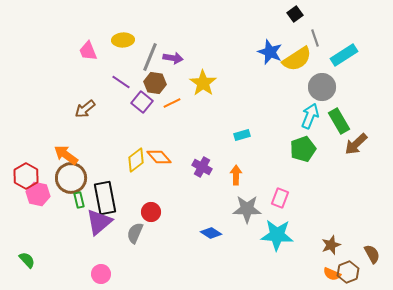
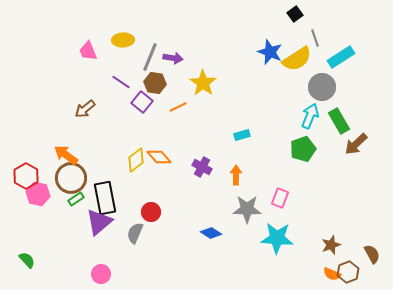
cyan rectangle at (344, 55): moved 3 px left, 2 px down
orange line at (172, 103): moved 6 px right, 4 px down
green rectangle at (79, 200): moved 3 px left, 1 px up; rotated 70 degrees clockwise
cyan star at (277, 235): moved 3 px down
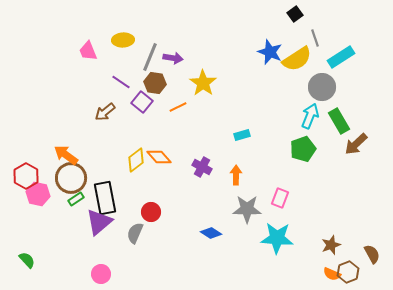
brown arrow at (85, 109): moved 20 px right, 3 px down
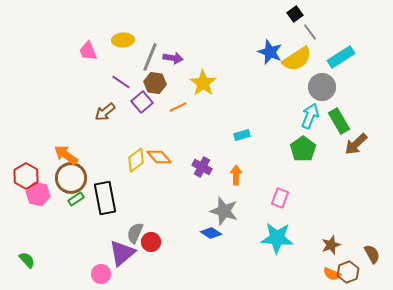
gray line at (315, 38): moved 5 px left, 6 px up; rotated 18 degrees counterclockwise
purple square at (142, 102): rotated 10 degrees clockwise
green pentagon at (303, 149): rotated 15 degrees counterclockwise
gray star at (247, 209): moved 23 px left, 2 px down; rotated 16 degrees clockwise
red circle at (151, 212): moved 30 px down
purple triangle at (99, 222): moved 23 px right, 31 px down
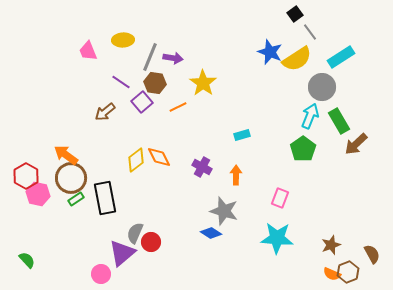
orange diamond at (159, 157): rotated 15 degrees clockwise
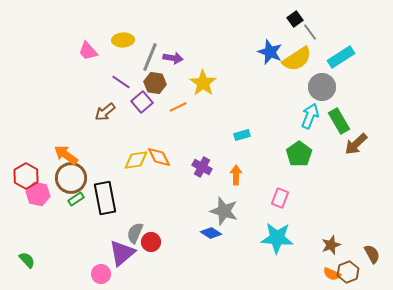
black square at (295, 14): moved 5 px down
pink trapezoid at (88, 51): rotated 20 degrees counterclockwise
green pentagon at (303, 149): moved 4 px left, 5 px down
yellow diamond at (136, 160): rotated 30 degrees clockwise
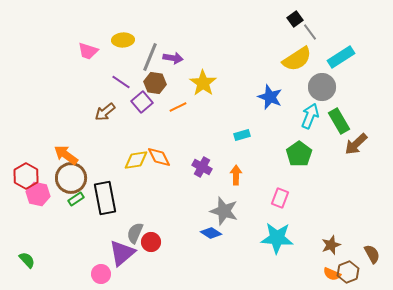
pink trapezoid at (88, 51): rotated 30 degrees counterclockwise
blue star at (270, 52): moved 45 px down
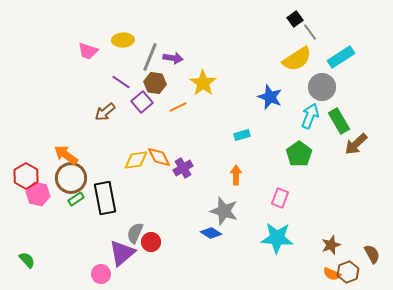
purple cross at (202, 167): moved 19 px left, 1 px down; rotated 30 degrees clockwise
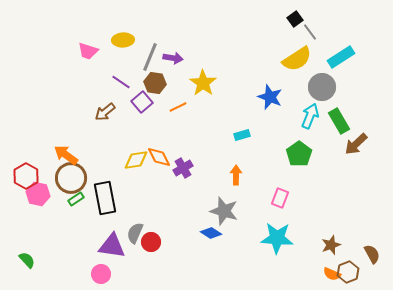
purple triangle at (122, 253): moved 10 px left, 7 px up; rotated 48 degrees clockwise
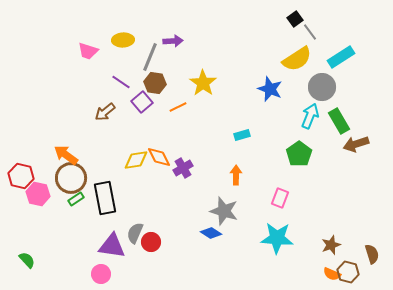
purple arrow at (173, 58): moved 17 px up; rotated 12 degrees counterclockwise
blue star at (270, 97): moved 8 px up
brown arrow at (356, 144): rotated 25 degrees clockwise
red hexagon at (26, 176): moved 5 px left; rotated 15 degrees counterclockwise
brown semicircle at (372, 254): rotated 12 degrees clockwise
brown hexagon at (348, 272): rotated 25 degrees counterclockwise
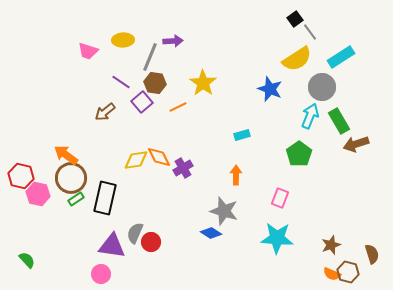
black rectangle at (105, 198): rotated 24 degrees clockwise
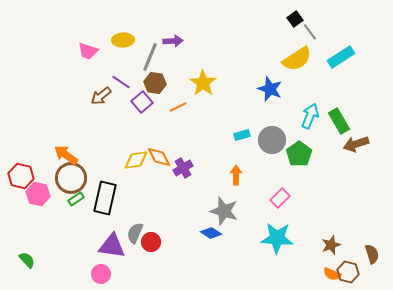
gray circle at (322, 87): moved 50 px left, 53 px down
brown arrow at (105, 112): moved 4 px left, 16 px up
pink rectangle at (280, 198): rotated 24 degrees clockwise
